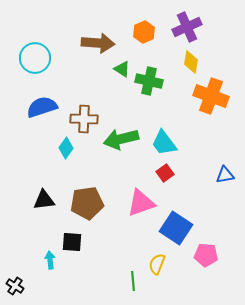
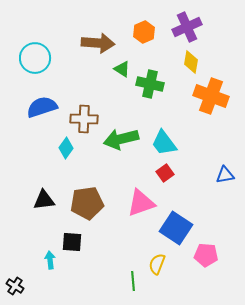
green cross: moved 1 px right, 3 px down
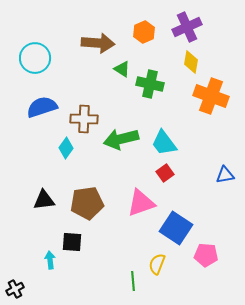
black cross: moved 3 px down; rotated 30 degrees clockwise
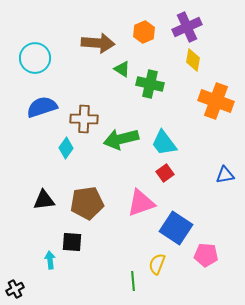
yellow diamond: moved 2 px right, 2 px up
orange cross: moved 5 px right, 5 px down
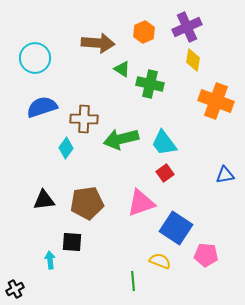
yellow semicircle: moved 3 px right, 3 px up; rotated 90 degrees clockwise
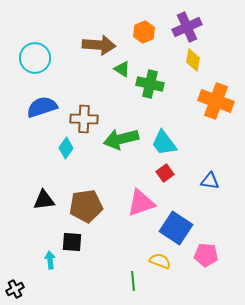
brown arrow: moved 1 px right, 2 px down
blue triangle: moved 15 px left, 6 px down; rotated 18 degrees clockwise
brown pentagon: moved 1 px left, 3 px down
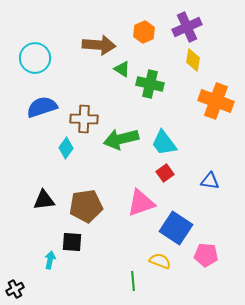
cyan arrow: rotated 18 degrees clockwise
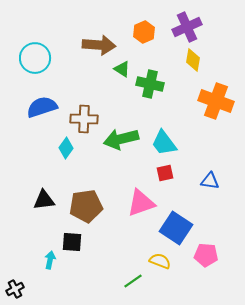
red square: rotated 24 degrees clockwise
green line: rotated 60 degrees clockwise
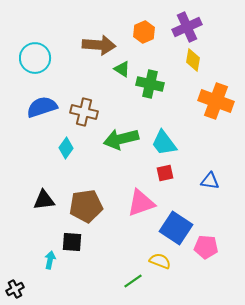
brown cross: moved 7 px up; rotated 12 degrees clockwise
pink pentagon: moved 8 px up
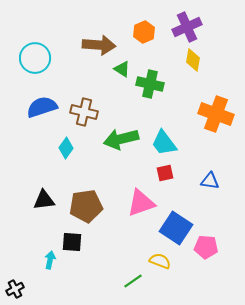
orange cross: moved 13 px down
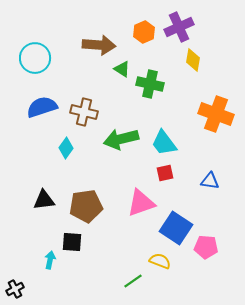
purple cross: moved 8 px left
